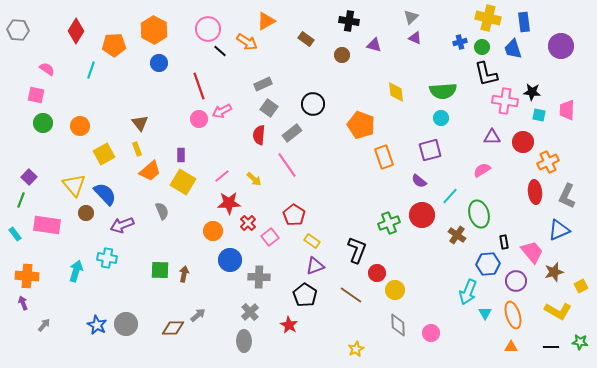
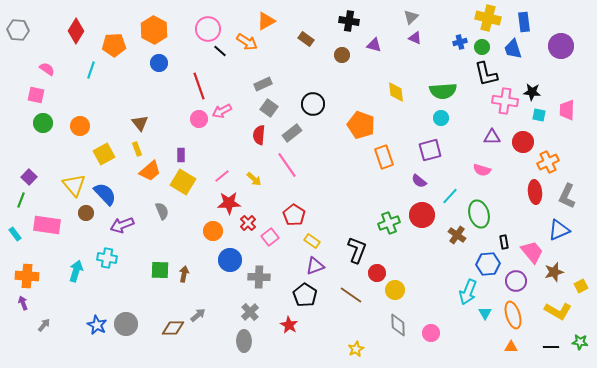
pink semicircle at (482, 170): rotated 132 degrees counterclockwise
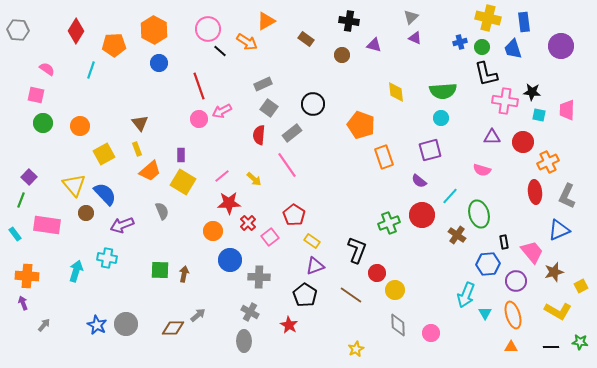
cyan arrow at (468, 292): moved 2 px left, 3 px down
gray cross at (250, 312): rotated 18 degrees counterclockwise
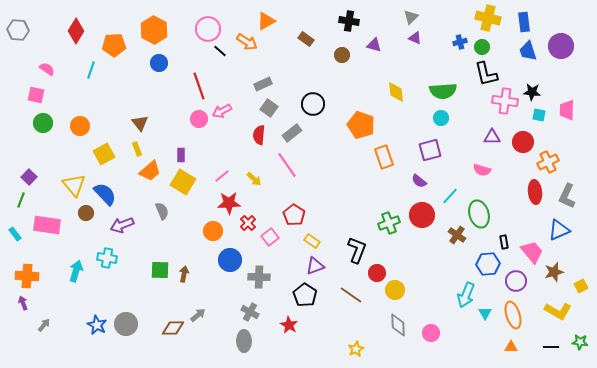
blue trapezoid at (513, 49): moved 15 px right, 2 px down
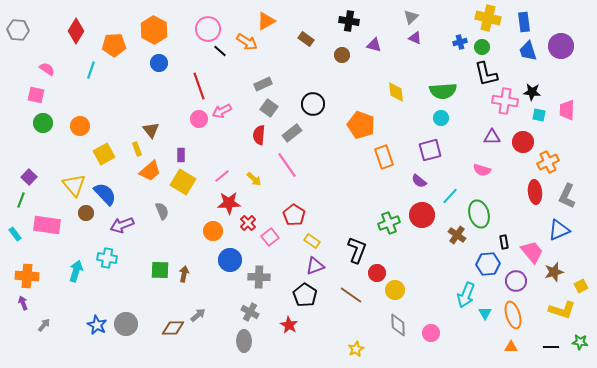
brown triangle at (140, 123): moved 11 px right, 7 px down
yellow L-shape at (558, 311): moved 4 px right, 1 px up; rotated 12 degrees counterclockwise
